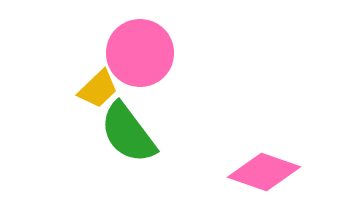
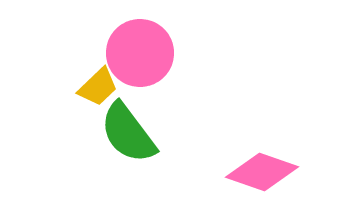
yellow trapezoid: moved 2 px up
pink diamond: moved 2 px left
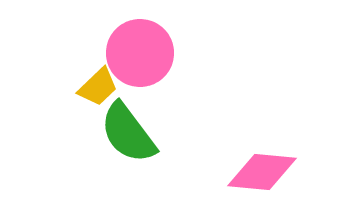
pink diamond: rotated 14 degrees counterclockwise
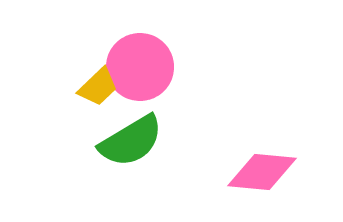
pink circle: moved 14 px down
green semicircle: moved 3 px right, 8 px down; rotated 84 degrees counterclockwise
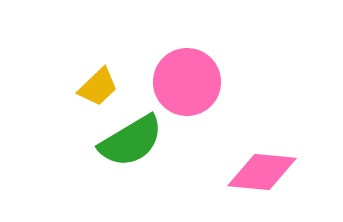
pink circle: moved 47 px right, 15 px down
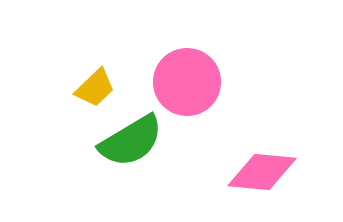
yellow trapezoid: moved 3 px left, 1 px down
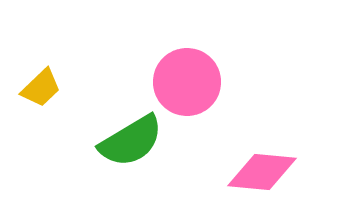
yellow trapezoid: moved 54 px left
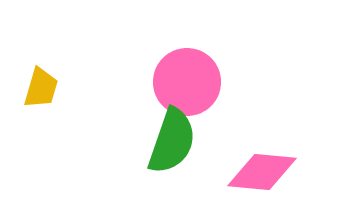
yellow trapezoid: rotated 30 degrees counterclockwise
green semicircle: moved 41 px right; rotated 40 degrees counterclockwise
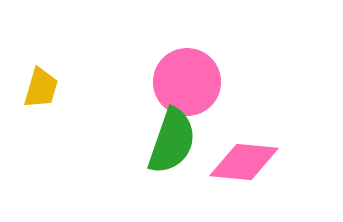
pink diamond: moved 18 px left, 10 px up
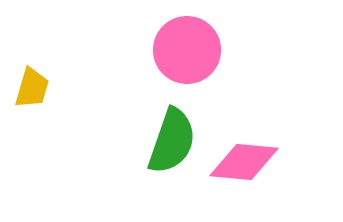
pink circle: moved 32 px up
yellow trapezoid: moved 9 px left
